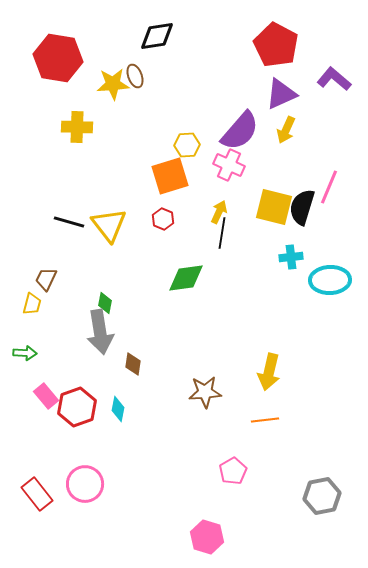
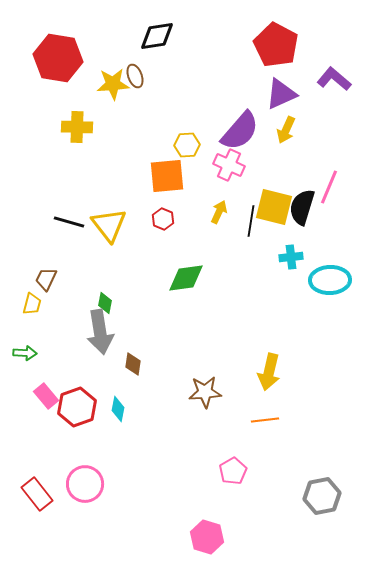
orange square at (170, 176): moved 3 px left; rotated 12 degrees clockwise
black line at (222, 233): moved 29 px right, 12 px up
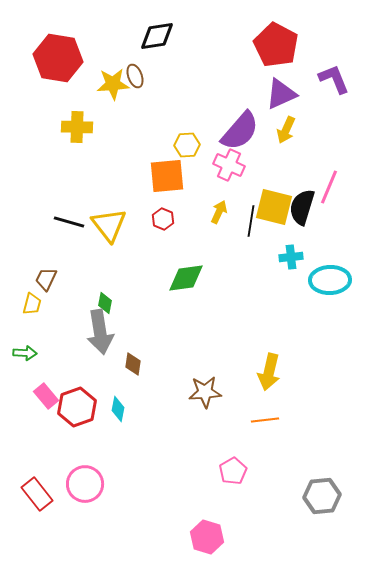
purple L-shape at (334, 79): rotated 28 degrees clockwise
gray hexagon at (322, 496): rotated 6 degrees clockwise
